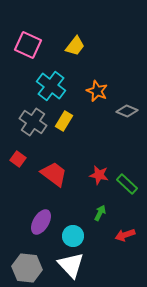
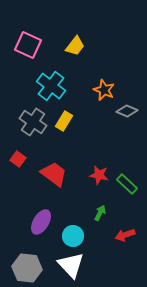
orange star: moved 7 px right, 1 px up
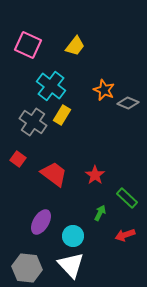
gray diamond: moved 1 px right, 8 px up
yellow rectangle: moved 2 px left, 6 px up
red star: moved 4 px left; rotated 24 degrees clockwise
green rectangle: moved 14 px down
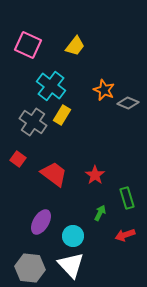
green rectangle: rotated 30 degrees clockwise
gray hexagon: moved 3 px right
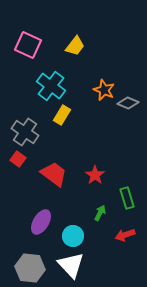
gray cross: moved 8 px left, 10 px down
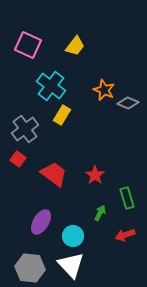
gray cross: moved 3 px up; rotated 20 degrees clockwise
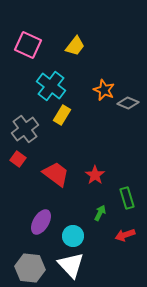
red trapezoid: moved 2 px right
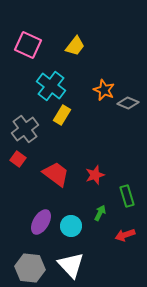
red star: rotated 18 degrees clockwise
green rectangle: moved 2 px up
cyan circle: moved 2 px left, 10 px up
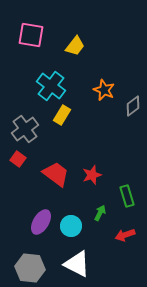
pink square: moved 3 px right, 10 px up; rotated 16 degrees counterclockwise
gray diamond: moved 5 px right, 3 px down; rotated 60 degrees counterclockwise
red star: moved 3 px left
white triangle: moved 6 px right, 1 px up; rotated 20 degrees counterclockwise
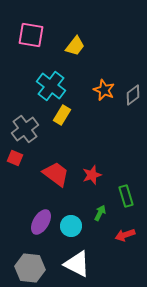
gray diamond: moved 11 px up
red square: moved 3 px left, 1 px up; rotated 14 degrees counterclockwise
green rectangle: moved 1 px left
